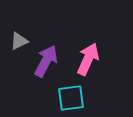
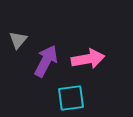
gray triangle: moved 1 px left, 1 px up; rotated 24 degrees counterclockwise
pink arrow: rotated 56 degrees clockwise
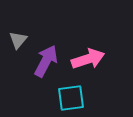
pink arrow: rotated 8 degrees counterclockwise
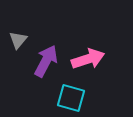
cyan square: rotated 24 degrees clockwise
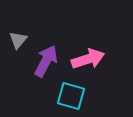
cyan square: moved 2 px up
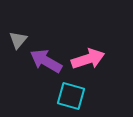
purple arrow: rotated 88 degrees counterclockwise
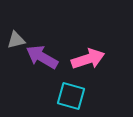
gray triangle: moved 2 px left; rotated 36 degrees clockwise
purple arrow: moved 4 px left, 4 px up
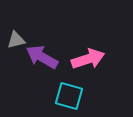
cyan square: moved 2 px left
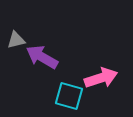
pink arrow: moved 13 px right, 19 px down
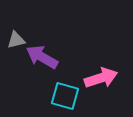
cyan square: moved 4 px left
